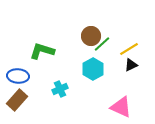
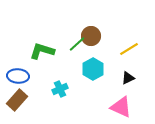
green line: moved 25 px left
black triangle: moved 3 px left, 13 px down
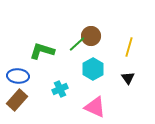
yellow line: moved 2 px up; rotated 42 degrees counterclockwise
black triangle: rotated 40 degrees counterclockwise
pink triangle: moved 26 px left
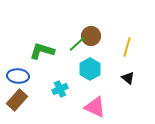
yellow line: moved 2 px left
cyan hexagon: moved 3 px left
black triangle: rotated 16 degrees counterclockwise
